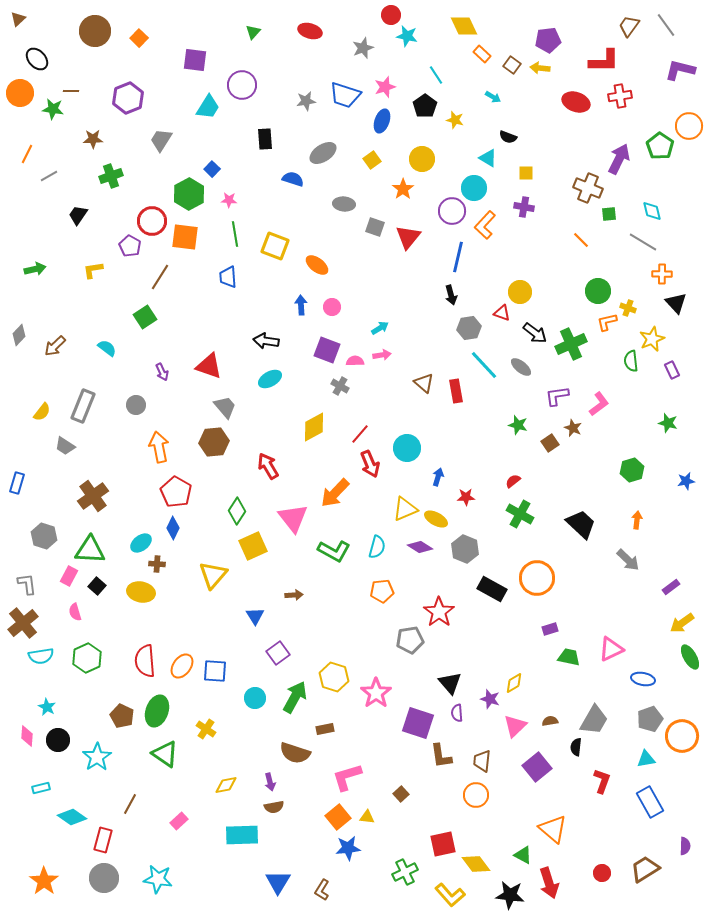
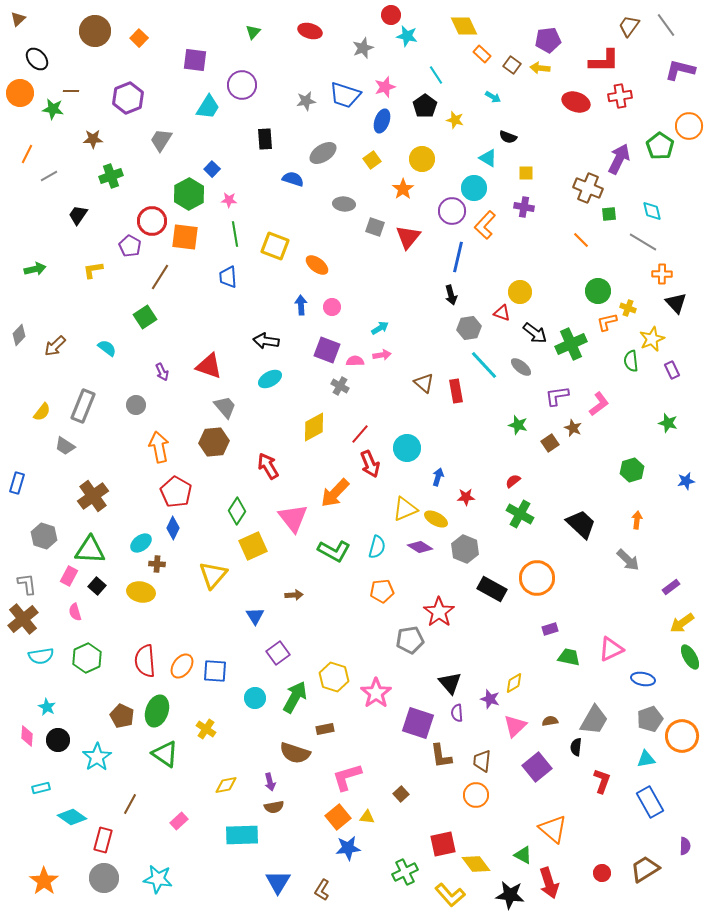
brown cross at (23, 623): moved 4 px up
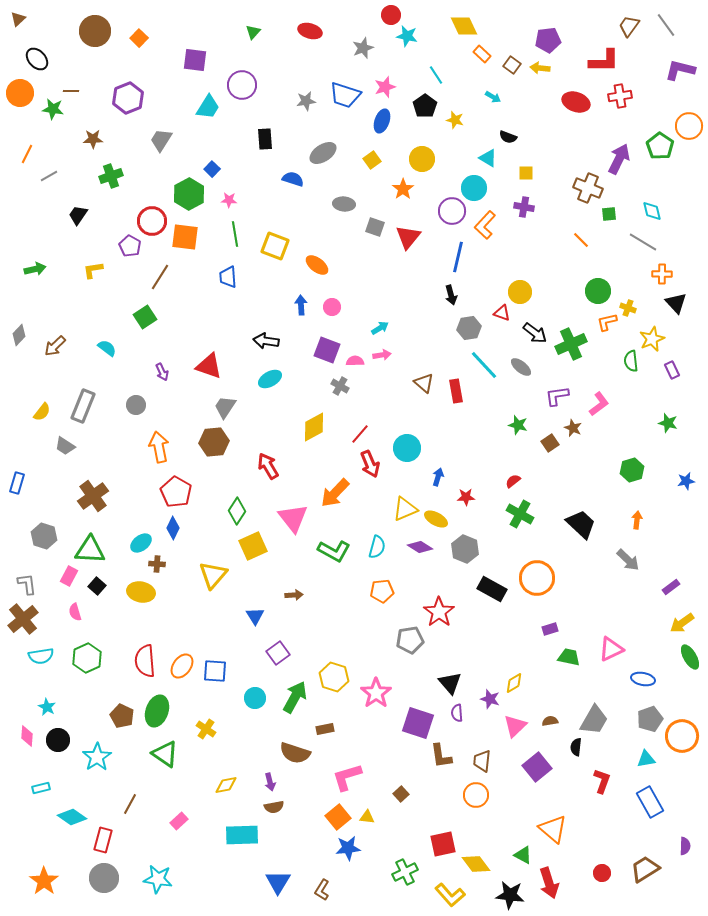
gray trapezoid at (225, 407): rotated 105 degrees counterclockwise
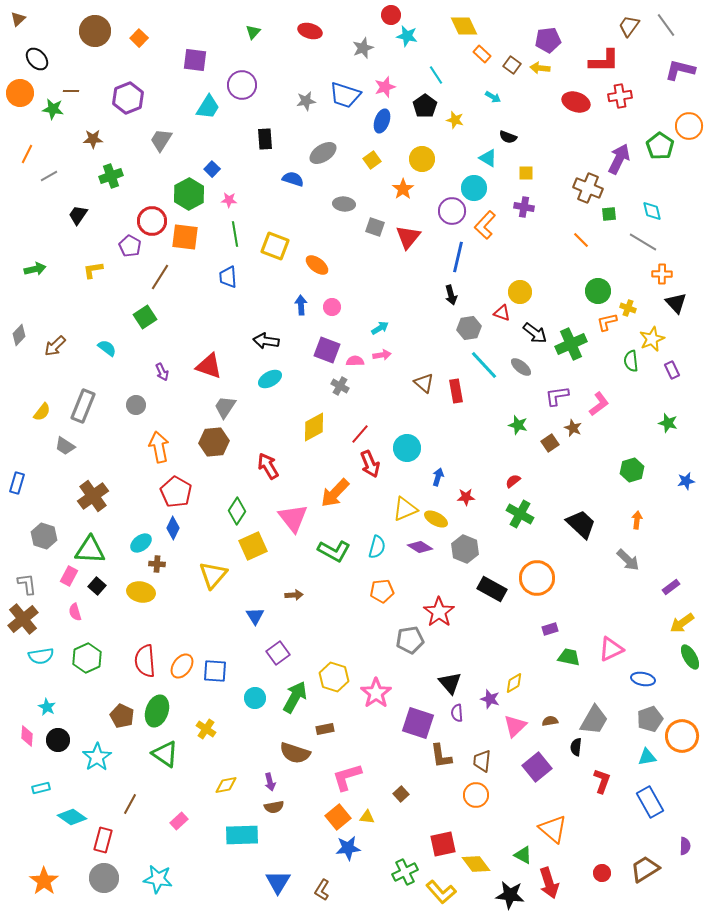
cyan triangle at (646, 759): moved 1 px right, 2 px up
yellow L-shape at (450, 895): moved 9 px left, 3 px up
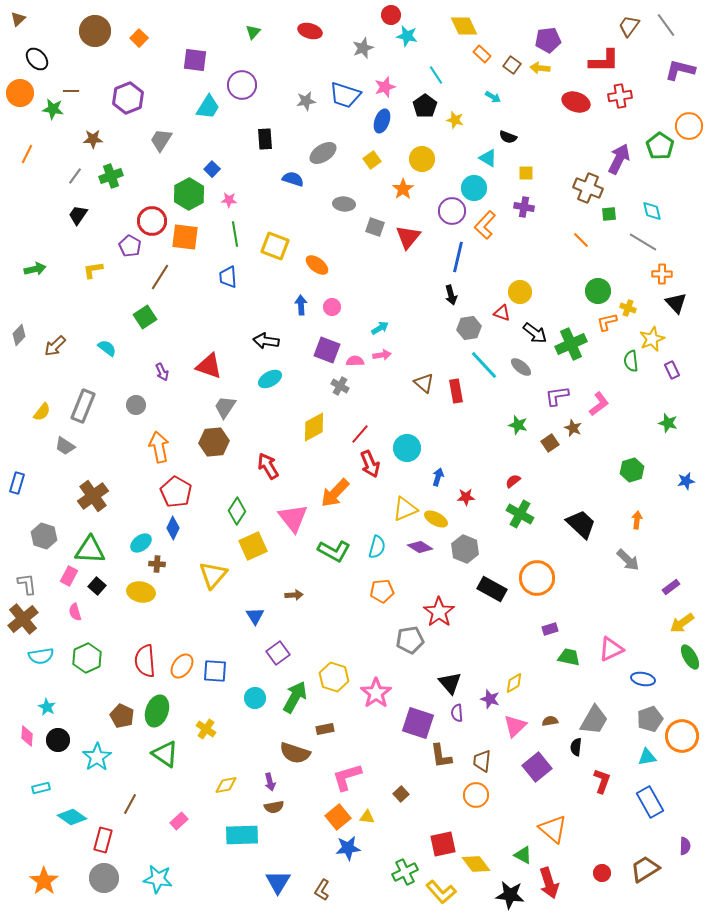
gray line at (49, 176): moved 26 px right; rotated 24 degrees counterclockwise
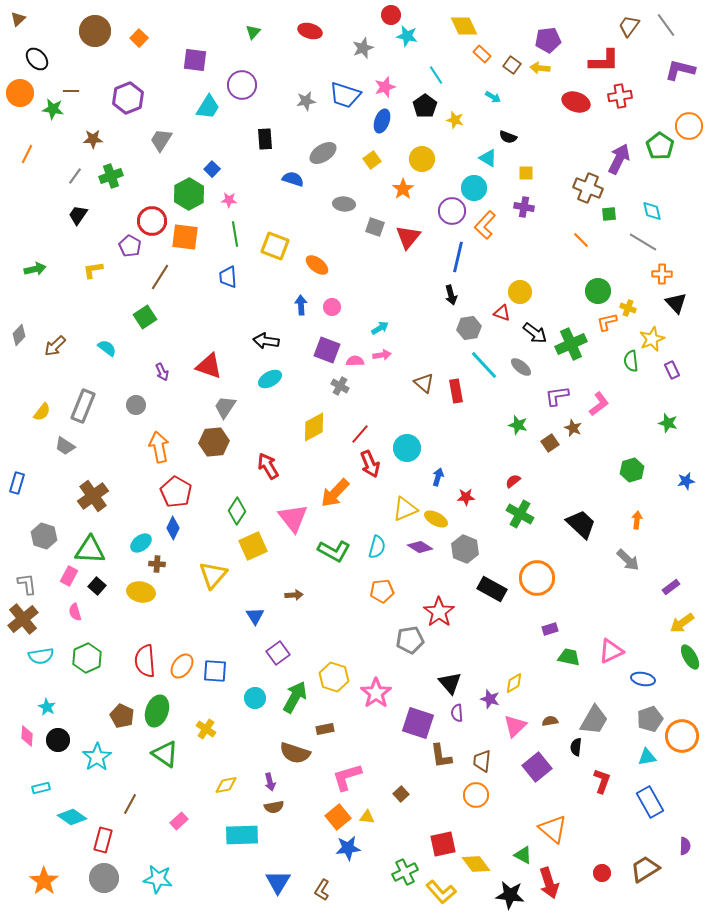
pink triangle at (611, 649): moved 2 px down
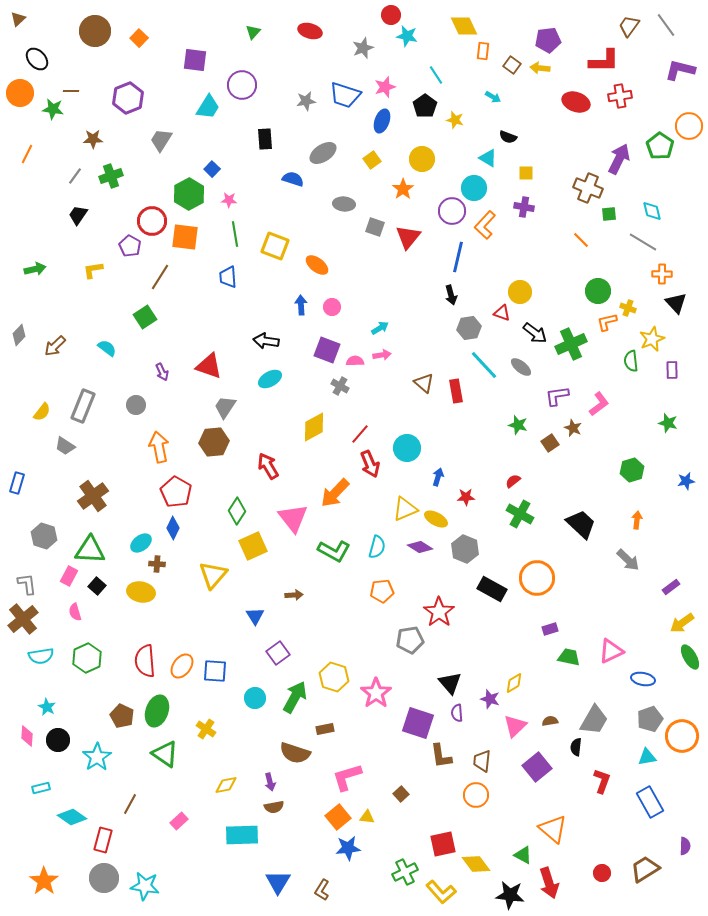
orange rectangle at (482, 54): moved 1 px right, 3 px up; rotated 54 degrees clockwise
purple rectangle at (672, 370): rotated 24 degrees clockwise
cyan star at (158, 879): moved 13 px left, 7 px down
